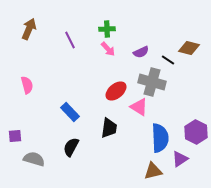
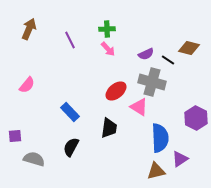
purple semicircle: moved 5 px right, 2 px down
pink semicircle: rotated 54 degrees clockwise
purple hexagon: moved 14 px up
brown triangle: moved 3 px right
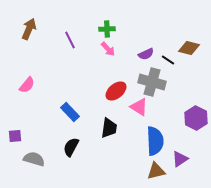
blue semicircle: moved 5 px left, 3 px down
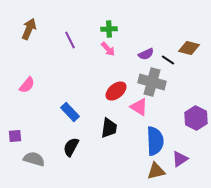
green cross: moved 2 px right
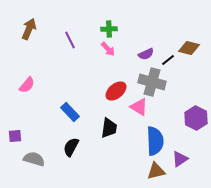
black line: rotated 72 degrees counterclockwise
